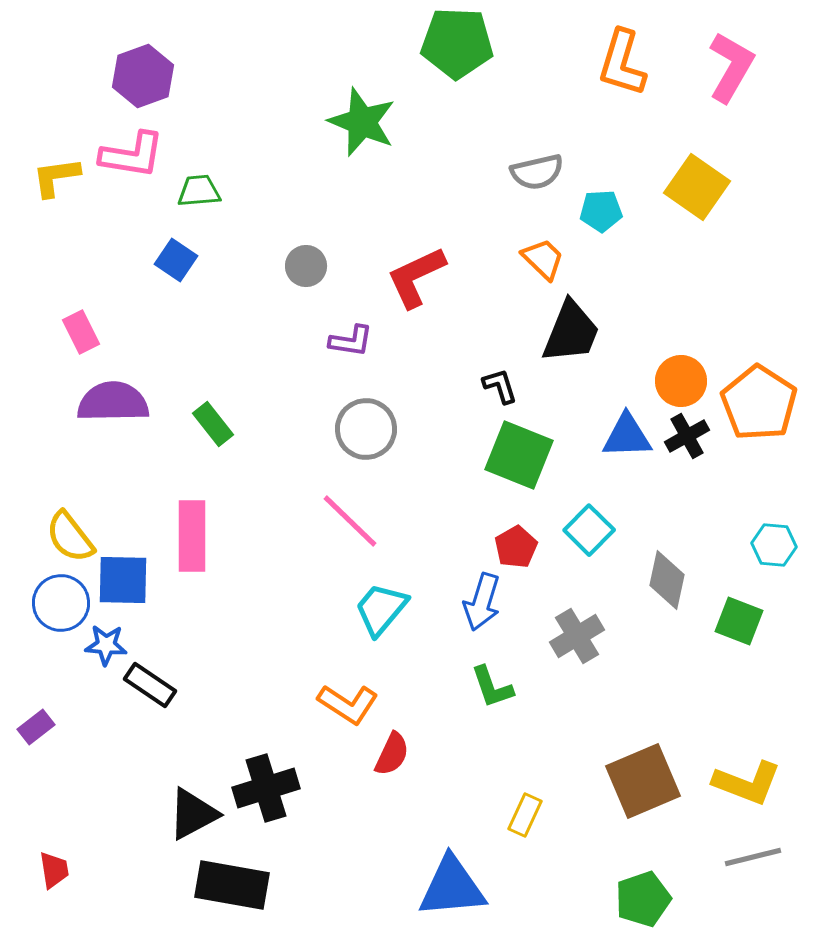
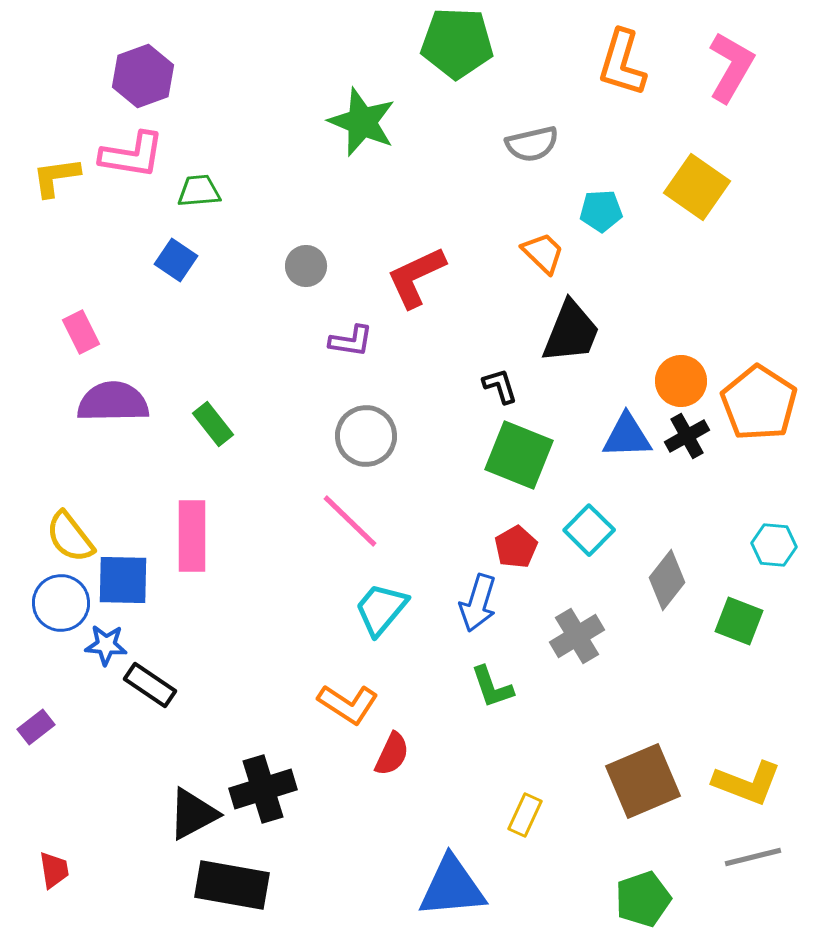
gray semicircle at (537, 172): moved 5 px left, 28 px up
orange trapezoid at (543, 259): moved 6 px up
gray circle at (366, 429): moved 7 px down
gray diamond at (667, 580): rotated 26 degrees clockwise
blue arrow at (482, 602): moved 4 px left, 1 px down
black cross at (266, 788): moved 3 px left, 1 px down
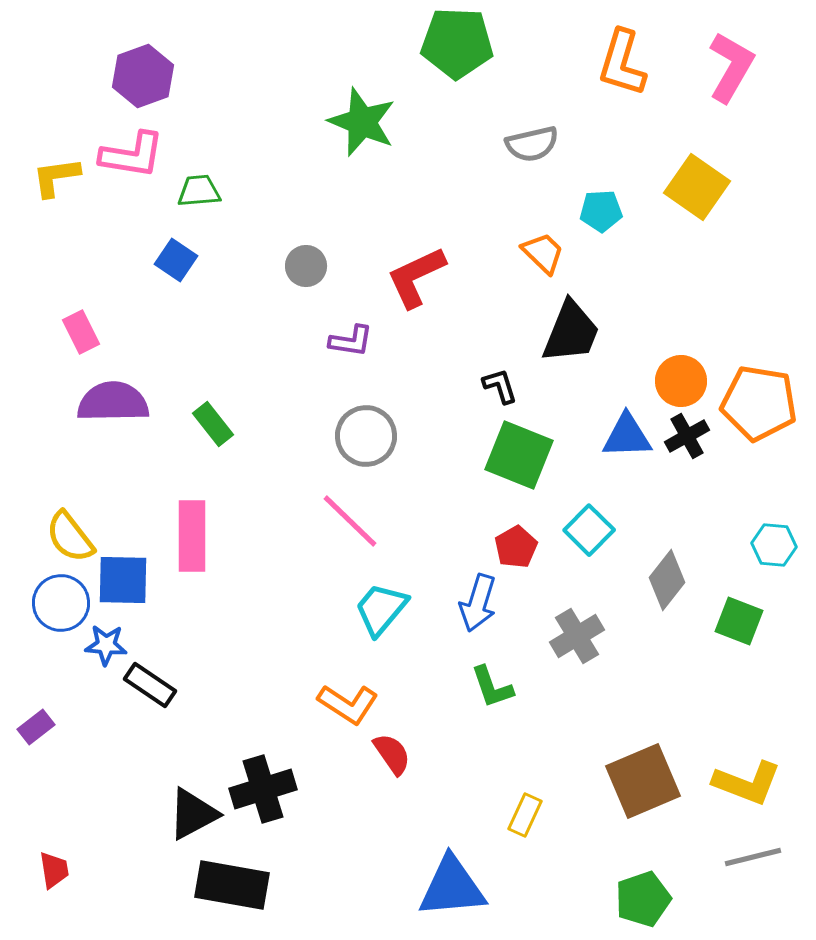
orange pentagon at (759, 403): rotated 24 degrees counterclockwise
red semicircle at (392, 754): rotated 60 degrees counterclockwise
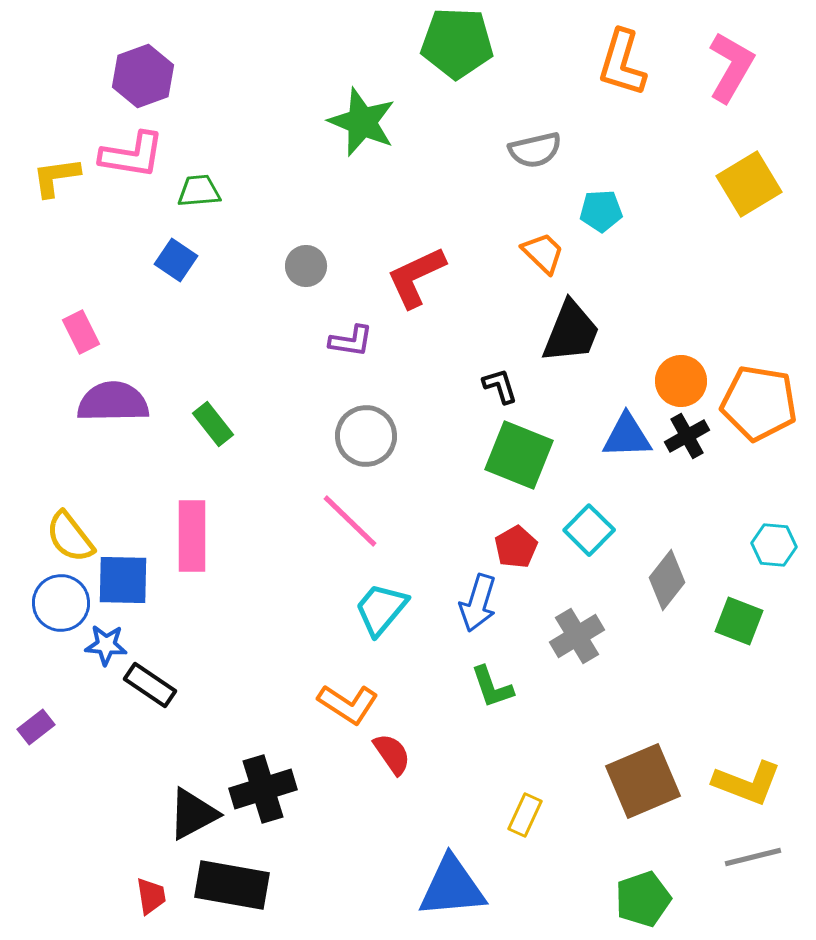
gray semicircle at (532, 144): moved 3 px right, 6 px down
yellow square at (697, 187): moved 52 px right, 3 px up; rotated 24 degrees clockwise
red trapezoid at (54, 870): moved 97 px right, 26 px down
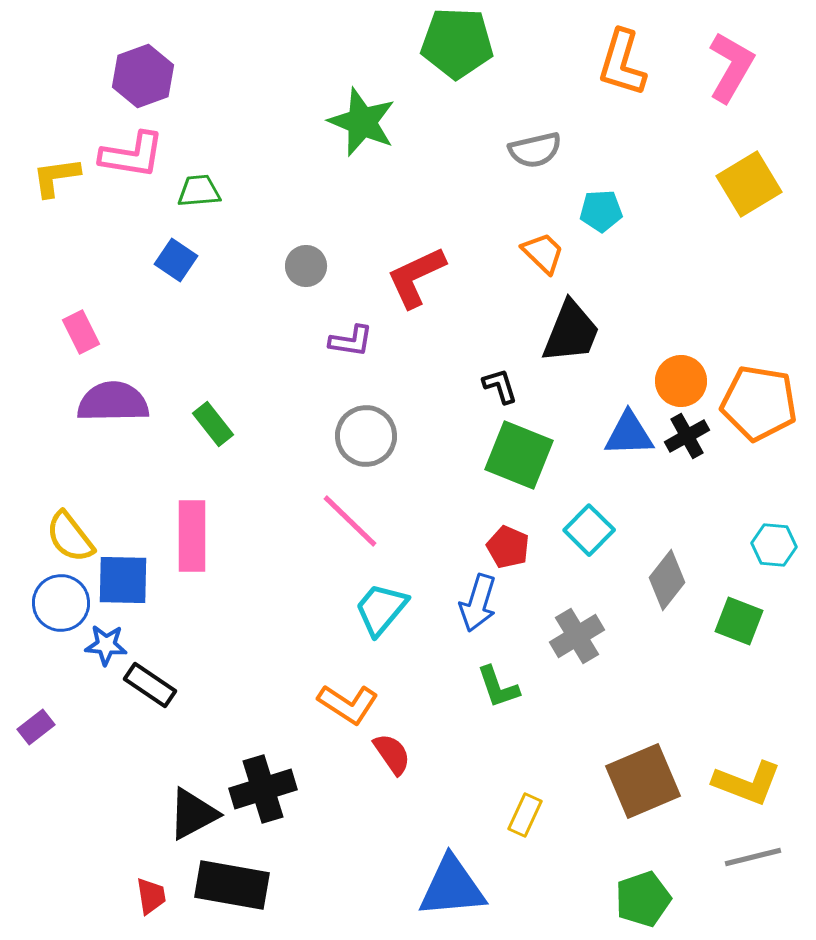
blue triangle at (627, 436): moved 2 px right, 2 px up
red pentagon at (516, 547): moved 8 px left; rotated 18 degrees counterclockwise
green L-shape at (492, 687): moved 6 px right
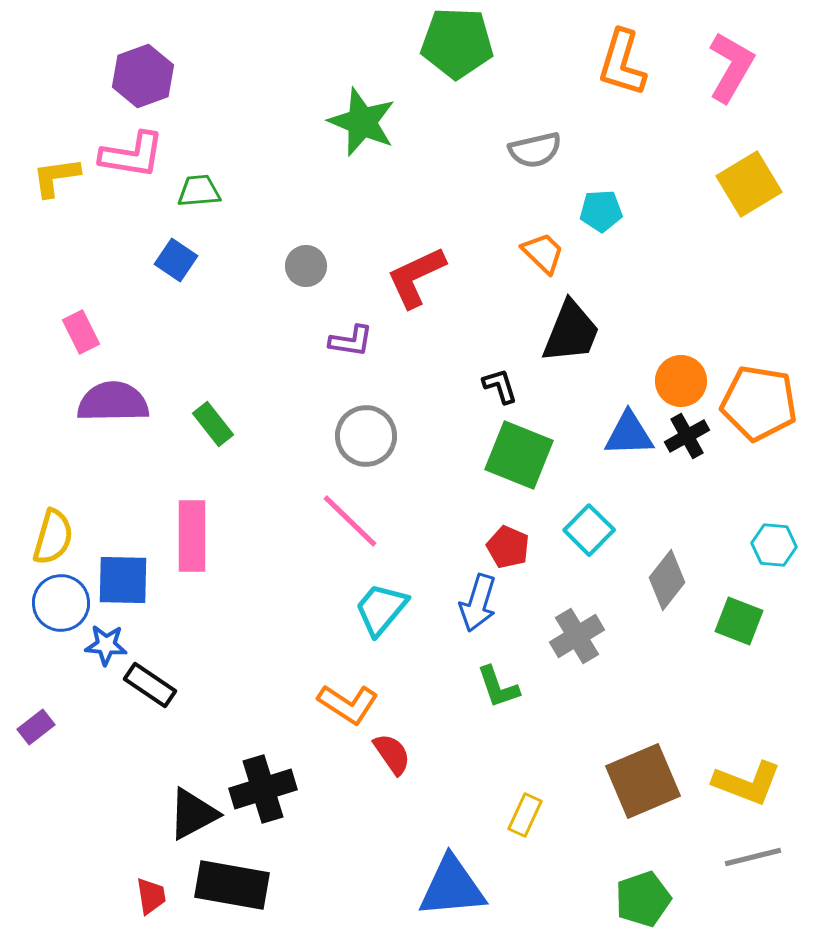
yellow semicircle at (70, 537): moved 17 px left; rotated 126 degrees counterclockwise
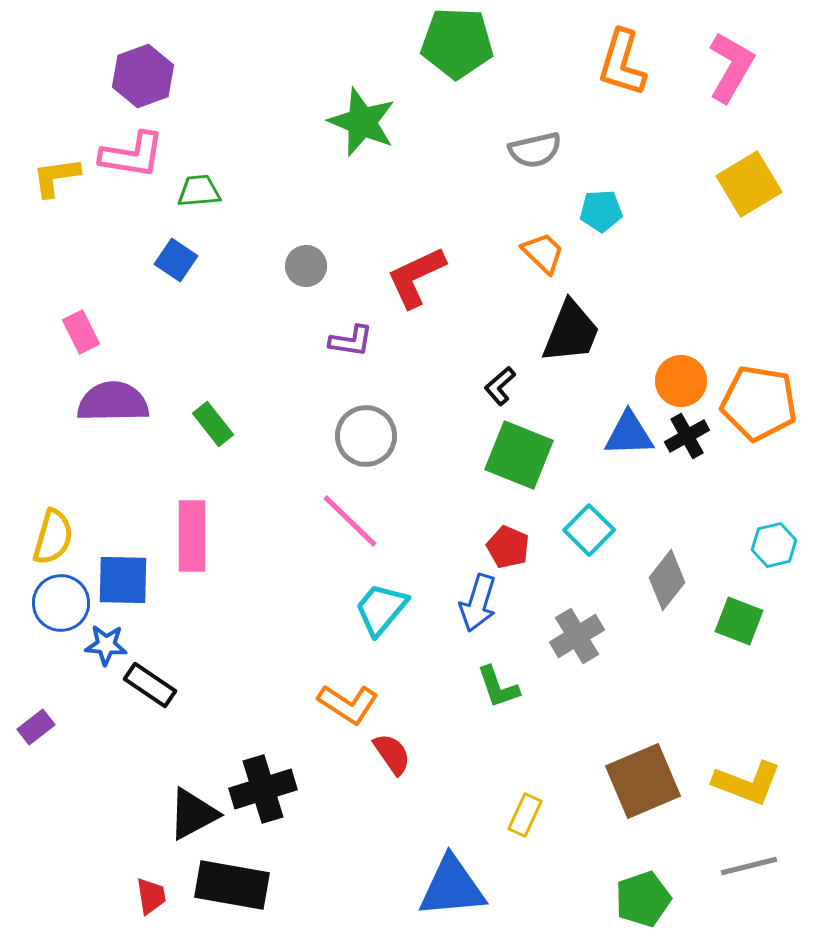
black L-shape at (500, 386): rotated 114 degrees counterclockwise
cyan hexagon at (774, 545): rotated 18 degrees counterclockwise
gray line at (753, 857): moved 4 px left, 9 px down
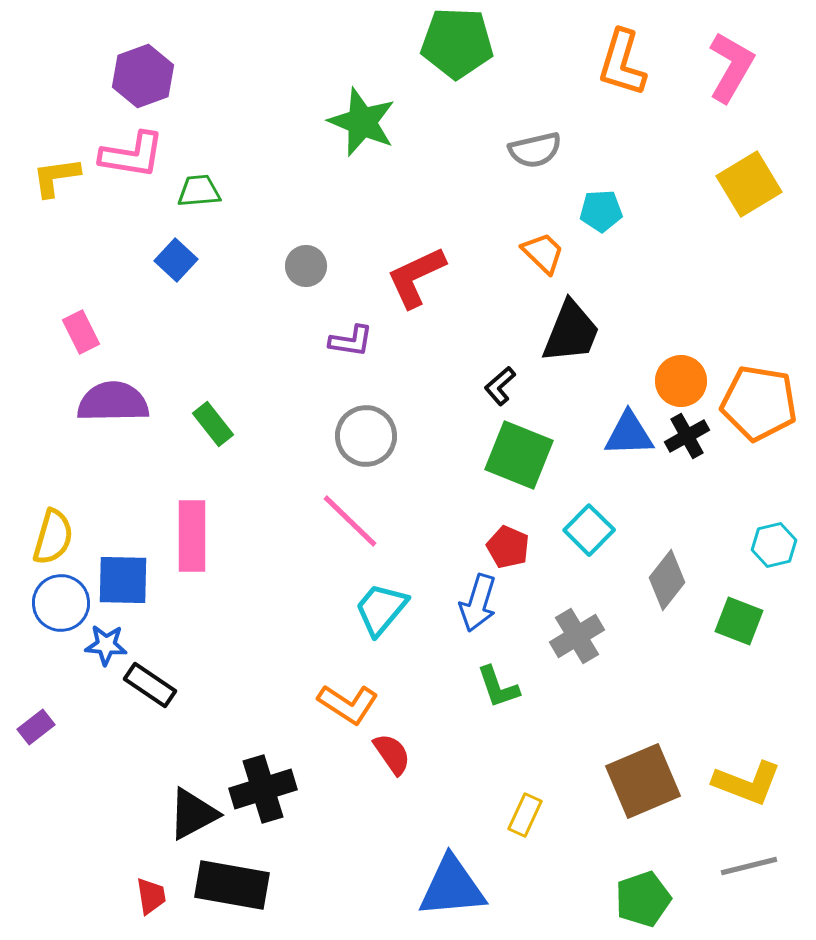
blue square at (176, 260): rotated 9 degrees clockwise
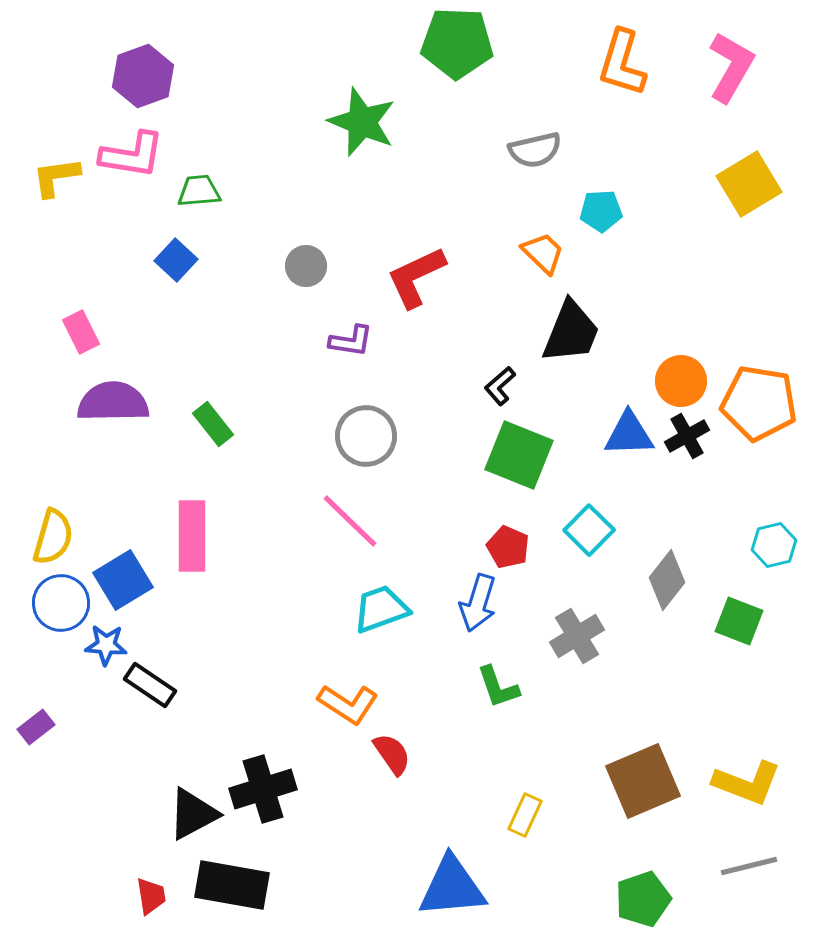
blue square at (123, 580): rotated 32 degrees counterclockwise
cyan trapezoid at (381, 609): rotated 30 degrees clockwise
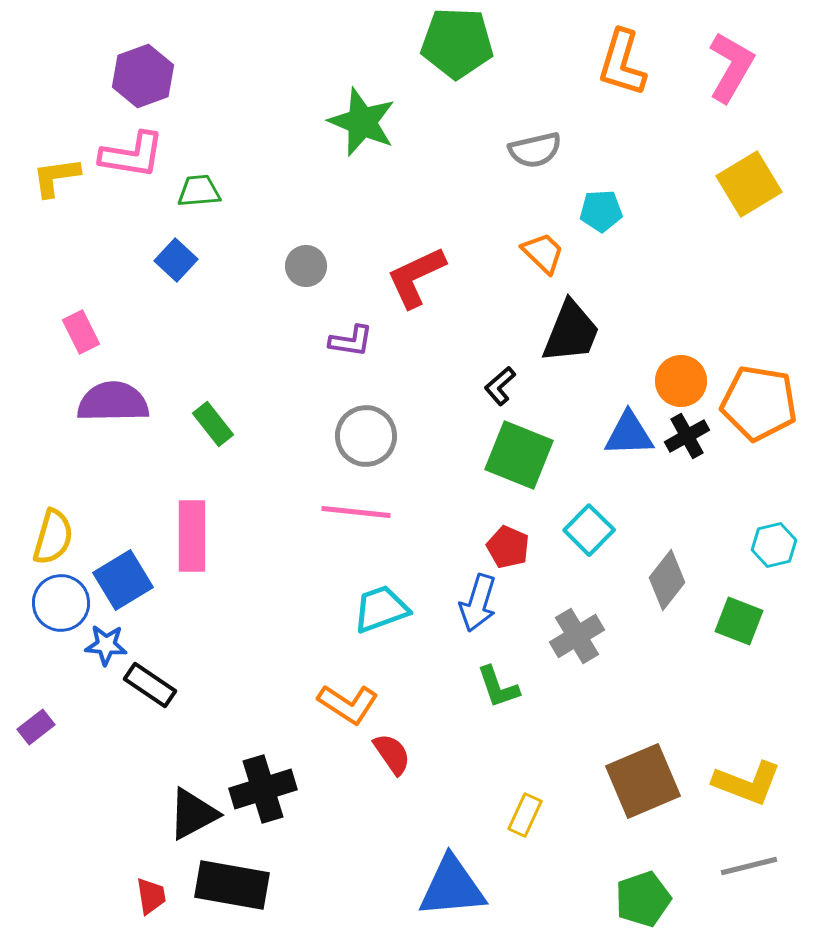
pink line at (350, 521): moved 6 px right, 9 px up; rotated 38 degrees counterclockwise
